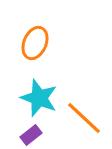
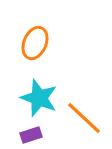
purple rectangle: rotated 20 degrees clockwise
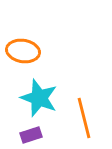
orange ellipse: moved 12 px left, 8 px down; rotated 76 degrees clockwise
orange line: rotated 33 degrees clockwise
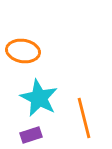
cyan star: rotated 6 degrees clockwise
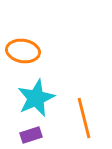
cyan star: moved 3 px left; rotated 21 degrees clockwise
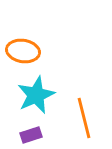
cyan star: moved 3 px up
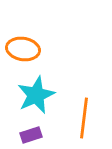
orange ellipse: moved 2 px up
orange line: rotated 21 degrees clockwise
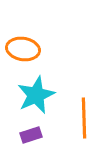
orange line: rotated 9 degrees counterclockwise
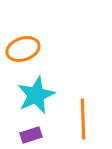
orange ellipse: rotated 28 degrees counterclockwise
orange line: moved 1 px left, 1 px down
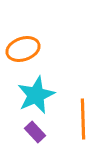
purple rectangle: moved 4 px right, 3 px up; rotated 65 degrees clockwise
